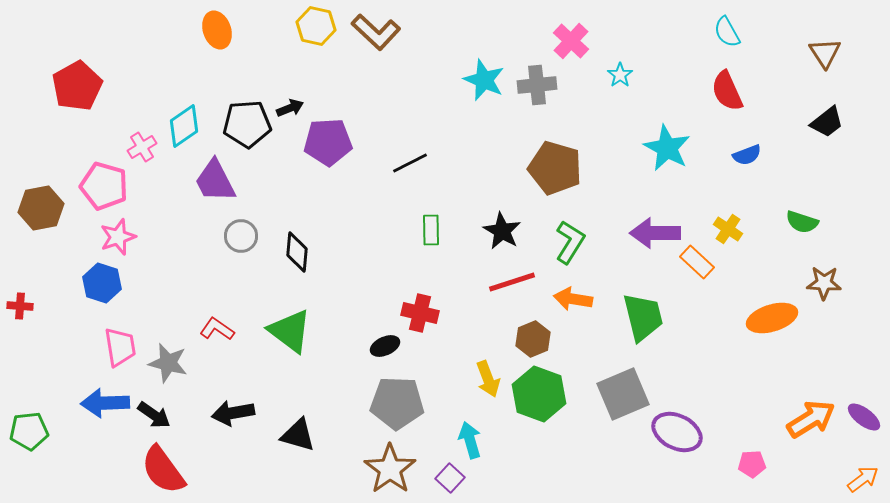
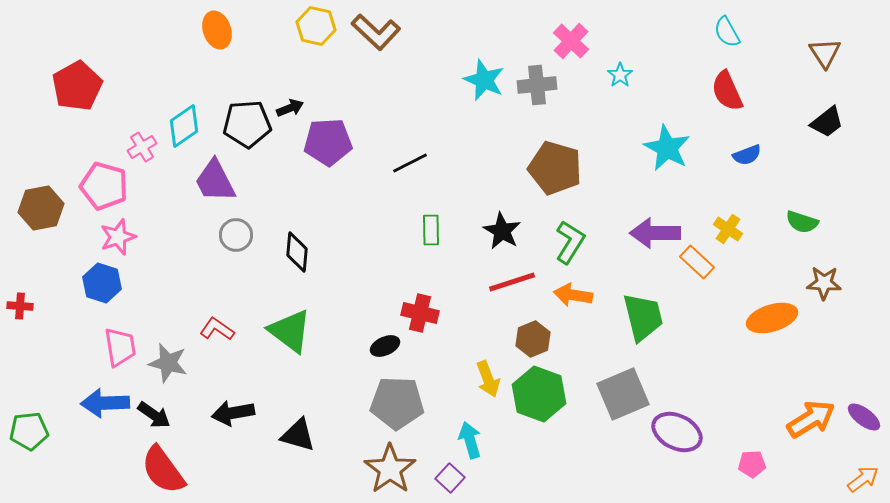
gray circle at (241, 236): moved 5 px left, 1 px up
orange arrow at (573, 299): moved 4 px up
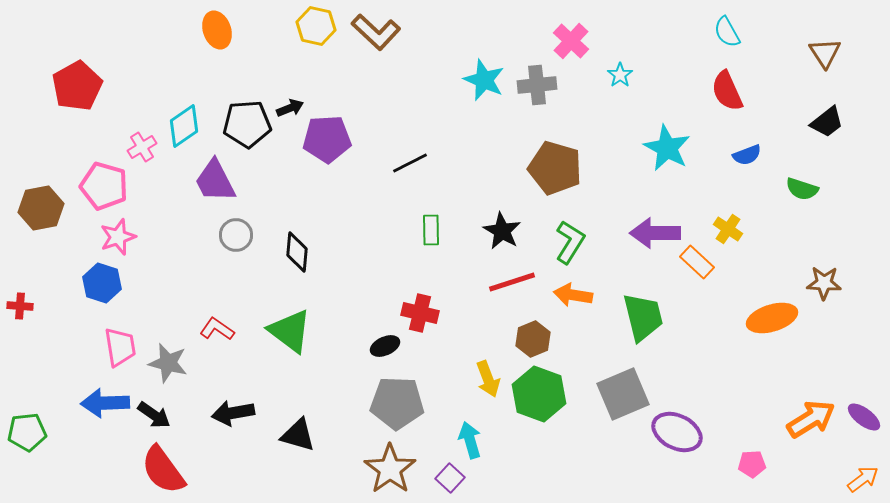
purple pentagon at (328, 142): moved 1 px left, 3 px up
green semicircle at (802, 222): moved 33 px up
green pentagon at (29, 431): moved 2 px left, 1 px down
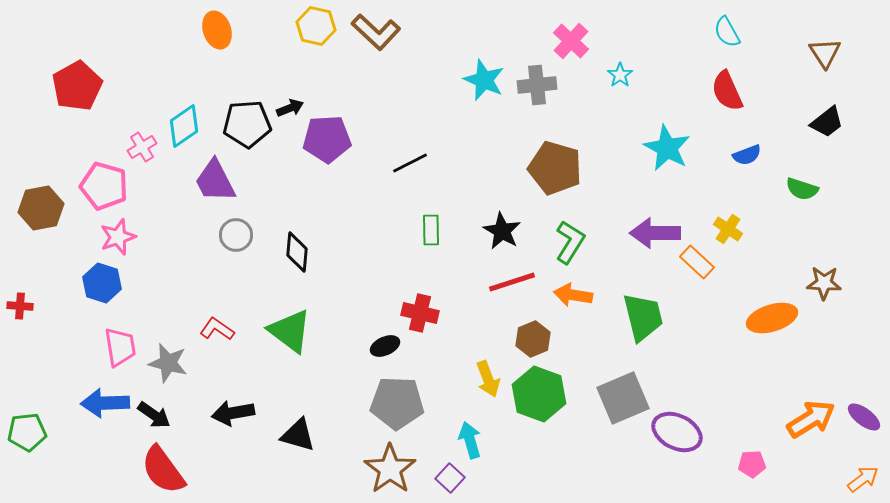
gray square at (623, 394): moved 4 px down
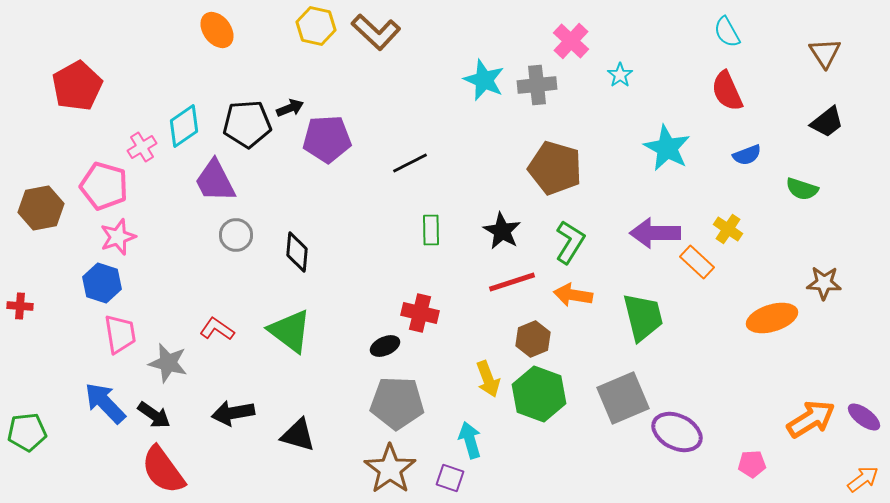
orange ellipse at (217, 30): rotated 18 degrees counterclockwise
pink trapezoid at (120, 347): moved 13 px up
blue arrow at (105, 403): rotated 48 degrees clockwise
purple square at (450, 478): rotated 24 degrees counterclockwise
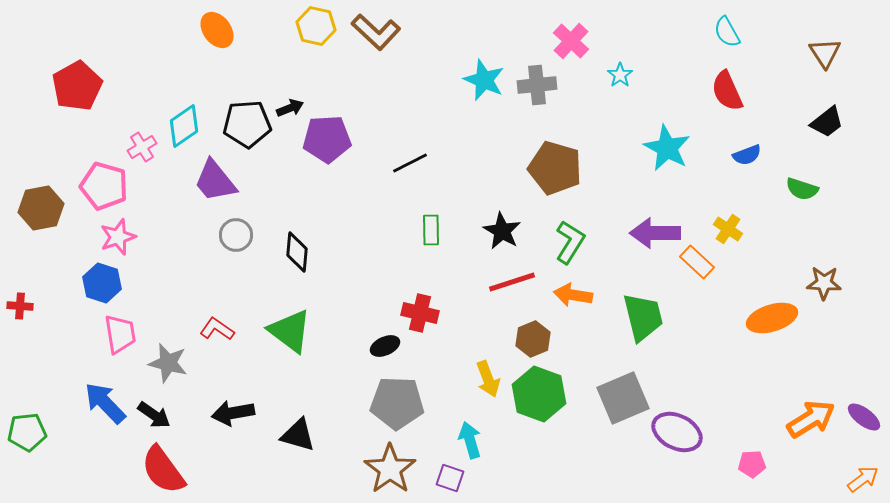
purple trapezoid at (215, 181): rotated 12 degrees counterclockwise
